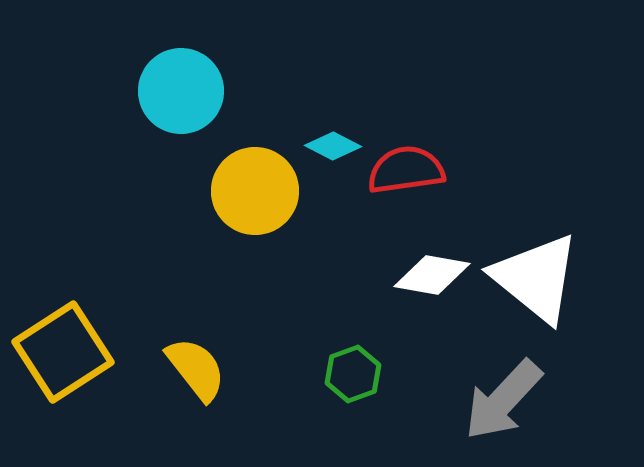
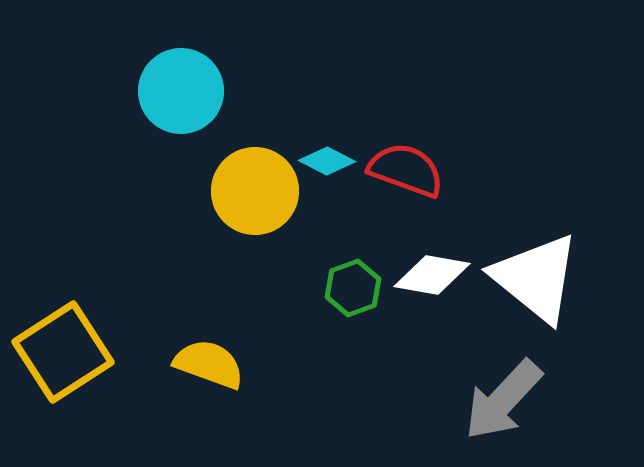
cyan diamond: moved 6 px left, 15 px down
red semicircle: rotated 28 degrees clockwise
yellow semicircle: moved 13 px right, 5 px up; rotated 32 degrees counterclockwise
green hexagon: moved 86 px up
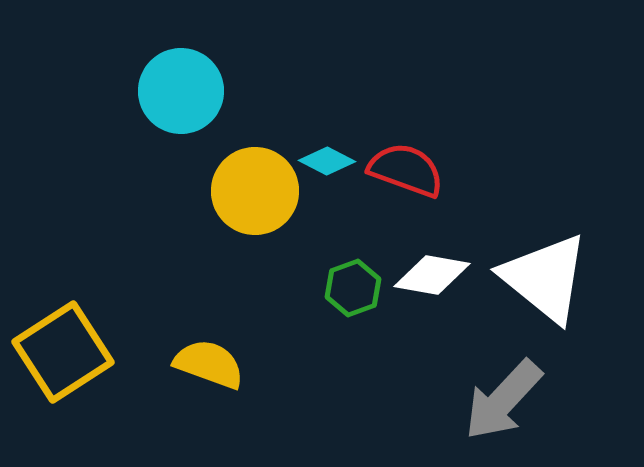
white triangle: moved 9 px right
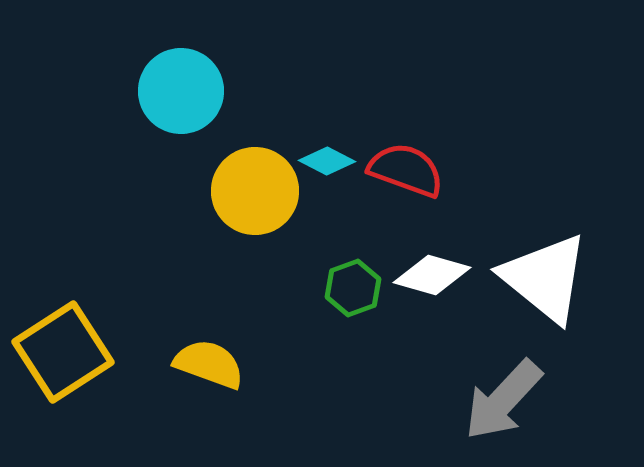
white diamond: rotated 6 degrees clockwise
